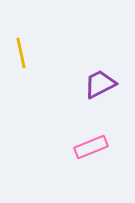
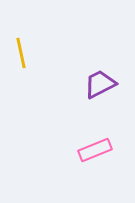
pink rectangle: moved 4 px right, 3 px down
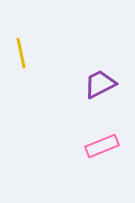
pink rectangle: moved 7 px right, 4 px up
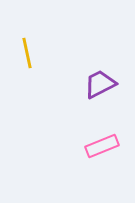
yellow line: moved 6 px right
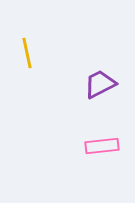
pink rectangle: rotated 16 degrees clockwise
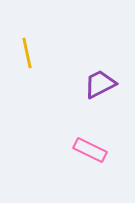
pink rectangle: moved 12 px left, 4 px down; rotated 32 degrees clockwise
